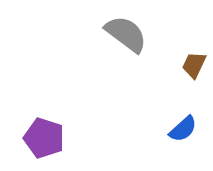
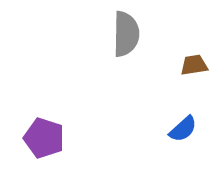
gray semicircle: rotated 54 degrees clockwise
brown trapezoid: rotated 56 degrees clockwise
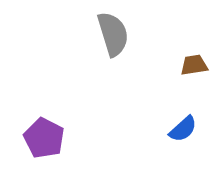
gray semicircle: moved 13 px left; rotated 18 degrees counterclockwise
purple pentagon: rotated 9 degrees clockwise
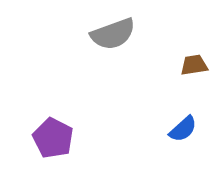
gray semicircle: rotated 87 degrees clockwise
purple pentagon: moved 9 px right
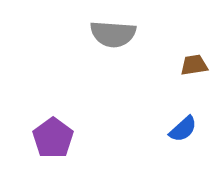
gray semicircle: rotated 24 degrees clockwise
purple pentagon: rotated 9 degrees clockwise
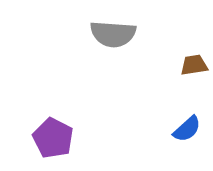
blue semicircle: moved 4 px right
purple pentagon: rotated 9 degrees counterclockwise
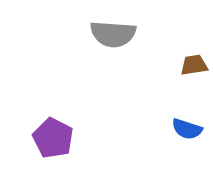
blue semicircle: rotated 60 degrees clockwise
